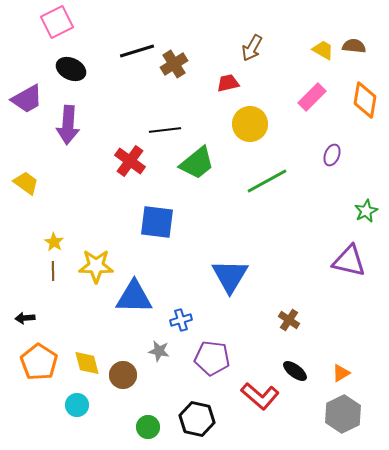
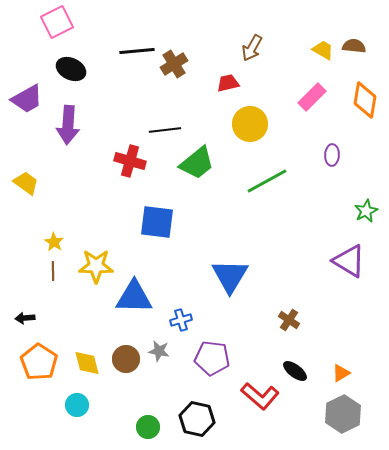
black line at (137, 51): rotated 12 degrees clockwise
purple ellipse at (332, 155): rotated 20 degrees counterclockwise
red cross at (130, 161): rotated 20 degrees counterclockwise
purple triangle at (349, 261): rotated 18 degrees clockwise
brown circle at (123, 375): moved 3 px right, 16 px up
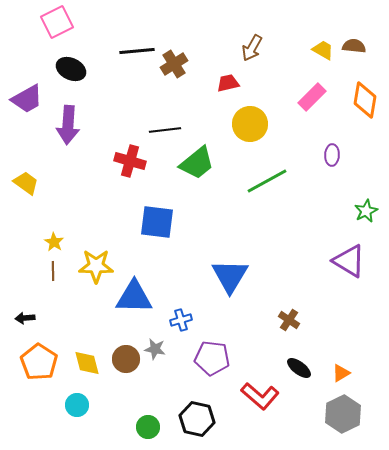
gray star at (159, 351): moved 4 px left, 2 px up
black ellipse at (295, 371): moved 4 px right, 3 px up
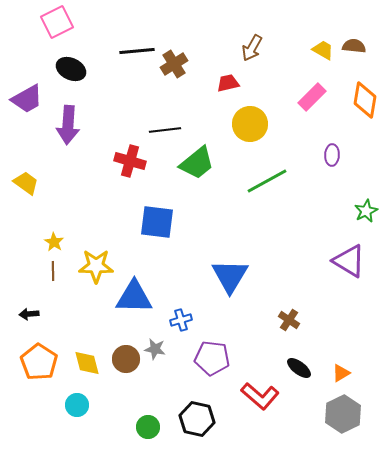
black arrow at (25, 318): moved 4 px right, 4 px up
